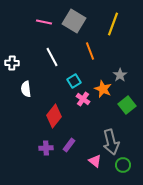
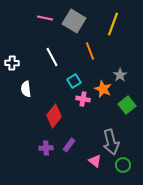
pink line: moved 1 px right, 4 px up
pink cross: rotated 24 degrees counterclockwise
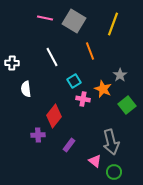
purple cross: moved 8 px left, 13 px up
green circle: moved 9 px left, 7 px down
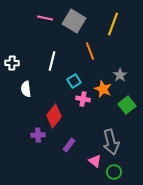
white line: moved 4 px down; rotated 42 degrees clockwise
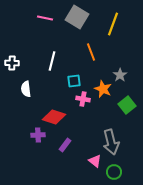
gray square: moved 3 px right, 4 px up
orange line: moved 1 px right, 1 px down
cyan square: rotated 24 degrees clockwise
red diamond: moved 1 px down; rotated 70 degrees clockwise
purple rectangle: moved 4 px left
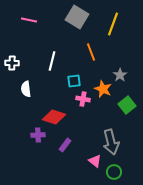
pink line: moved 16 px left, 2 px down
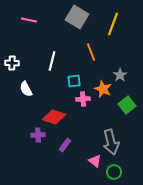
white semicircle: rotated 21 degrees counterclockwise
pink cross: rotated 16 degrees counterclockwise
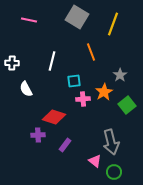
orange star: moved 1 px right, 3 px down; rotated 18 degrees clockwise
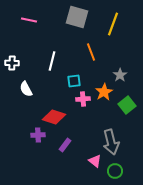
gray square: rotated 15 degrees counterclockwise
green circle: moved 1 px right, 1 px up
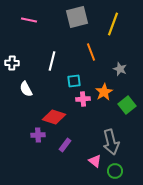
gray square: rotated 30 degrees counterclockwise
gray star: moved 6 px up; rotated 16 degrees counterclockwise
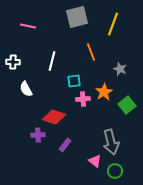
pink line: moved 1 px left, 6 px down
white cross: moved 1 px right, 1 px up
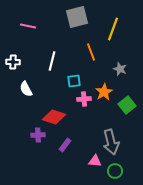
yellow line: moved 5 px down
pink cross: moved 1 px right
pink triangle: rotated 32 degrees counterclockwise
